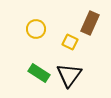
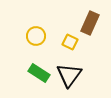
yellow circle: moved 7 px down
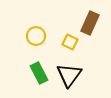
green rectangle: rotated 30 degrees clockwise
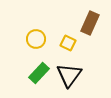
yellow circle: moved 3 px down
yellow square: moved 2 px left, 1 px down
green rectangle: rotated 70 degrees clockwise
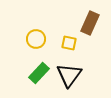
yellow square: moved 1 px right; rotated 14 degrees counterclockwise
